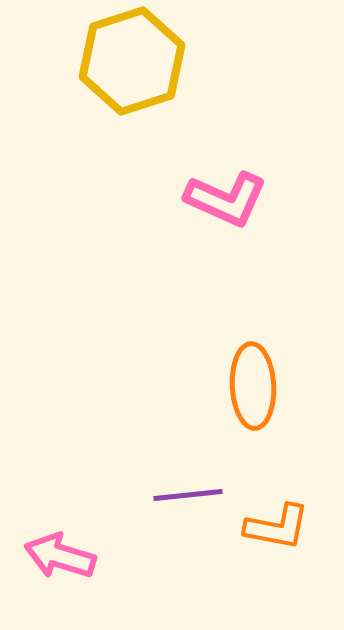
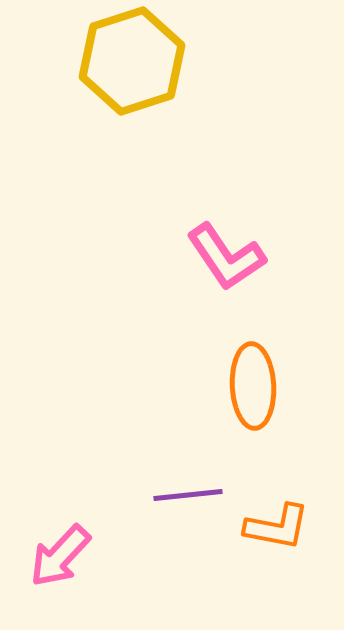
pink L-shape: moved 58 px down; rotated 32 degrees clockwise
pink arrow: rotated 64 degrees counterclockwise
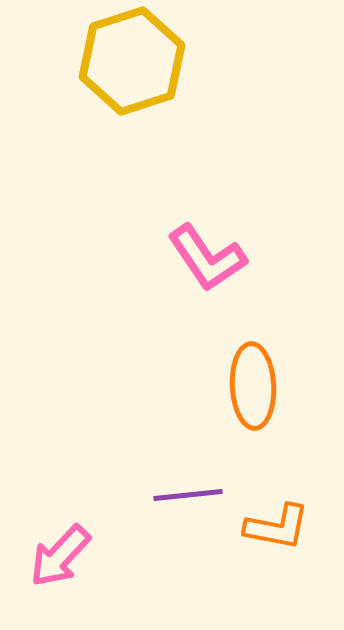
pink L-shape: moved 19 px left, 1 px down
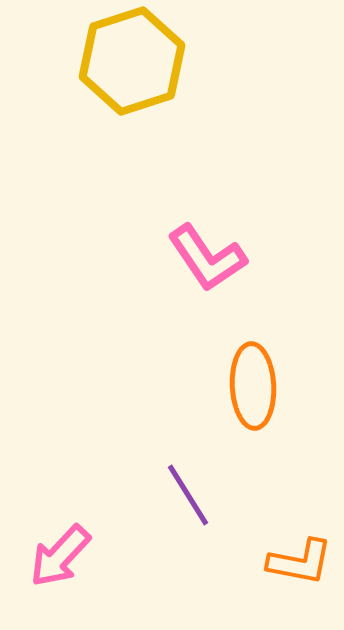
purple line: rotated 64 degrees clockwise
orange L-shape: moved 23 px right, 35 px down
